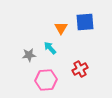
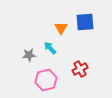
pink hexagon: rotated 10 degrees counterclockwise
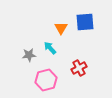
red cross: moved 1 px left, 1 px up
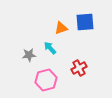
orange triangle: rotated 40 degrees clockwise
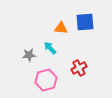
orange triangle: rotated 24 degrees clockwise
